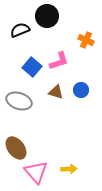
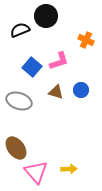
black circle: moved 1 px left
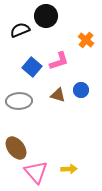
orange cross: rotated 14 degrees clockwise
brown triangle: moved 2 px right, 3 px down
gray ellipse: rotated 20 degrees counterclockwise
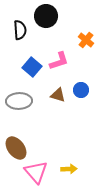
black semicircle: rotated 108 degrees clockwise
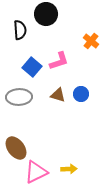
black circle: moved 2 px up
orange cross: moved 5 px right, 1 px down
blue circle: moved 4 px down
gray ellipse: moved 4 px up
pink triangle: rotated 45 degrees clockwise
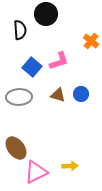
yellow arrow: moved 1 px right, 3 px up
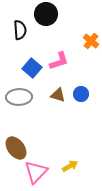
blue square: moved 1 px down
yellow arrow: rotated 28 degrees counterclockwise
pink triangle: rotated 20 degrees counterclockwise
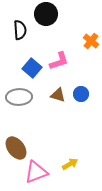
yellow arrow: moved 2 px up
pink triangle: rotated 25 degrees clockwise
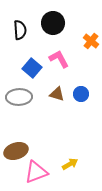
black circle: moved 7 px right, 9 px down
pink L-shape: moved 2 px up; rotated 100 degrees counterclockwise
brown triangle: moved 1 px left, 1 px up
brown ellipse: moved 3 px down; rotated 70 degrees counterclockwise
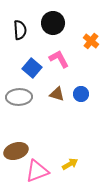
pink triangle: moved 1 px right, 1 px up
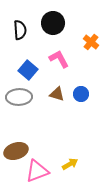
orange cross: moved 1 px down
blue square: moved 4 px left, 2 px down
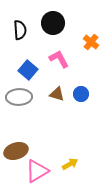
pink triangle: rotated 10 degrees counterclockwise
